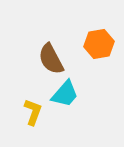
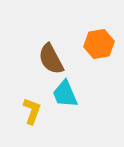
cyan trapezoid: rotated 116 degrees clockwise
yellow L-shape: moved 1 px left, 1 px up
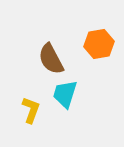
cyan trapezoid: rotated 40 degrees clockwise
yellow L-shape: moved 1 px left, 1 px up
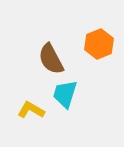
orange hexagon: rotated 12 degrees counterclockwise
yellow L-shape: rotated 80 degrees counterclockwise
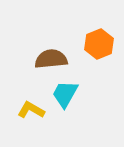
brown semicircle: rotated 112 degrees clockwise
cyan trapezoid: rotated 12 degrees clockwise
